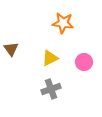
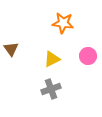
yellow triangle: moved 2 px right, 1 px down
pink circle: moved 4 px right, 6 px up
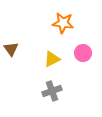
pink circle: moved 5 px left, 3 px up
gray cross: moved 1 px right, 2 px down
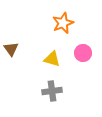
orange star: rotated 30 degrees counterclockwise
yellow triangle: rotated 42 degrees clockwise
gray cross: rotated 12 degrees clockwise
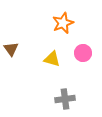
gray cross: moved 13 px right, 8 px down
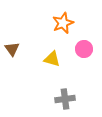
brown triangle: moved 1 px right
pink circle: moved 1 px right, 4 px up
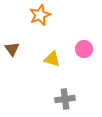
orange star: moved 23 px left, 8 px up
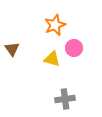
orange star: moved 15 px right, 10 px down
pink circle: moved 10 px left, 1 px up
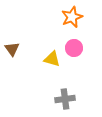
orange star: moved 17 px right, 8 px up
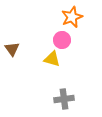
pink circle: moved 12 px left, 8 px up
gray cross: moved 1 px left
